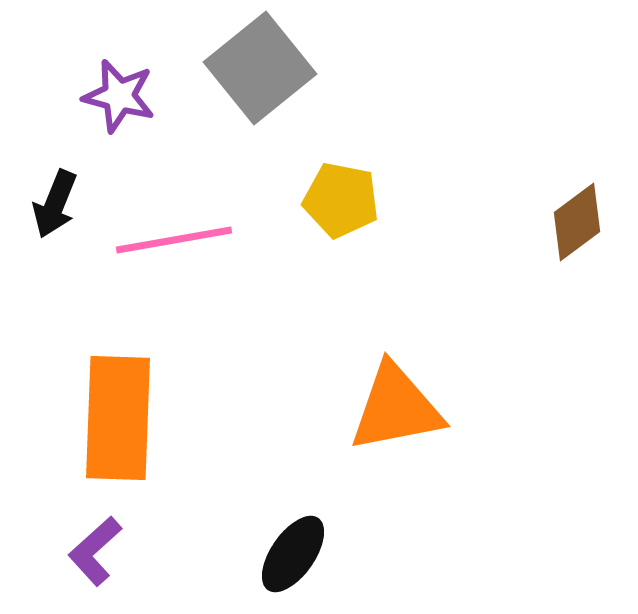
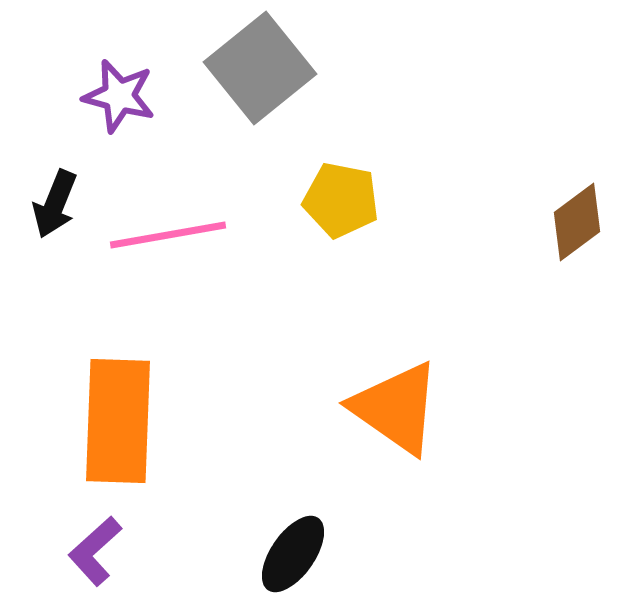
pink line: moved 6 px left, 5 px up
orange triangle: rotated 46 degrees clockwise
orange rectangle: moved 3 px down
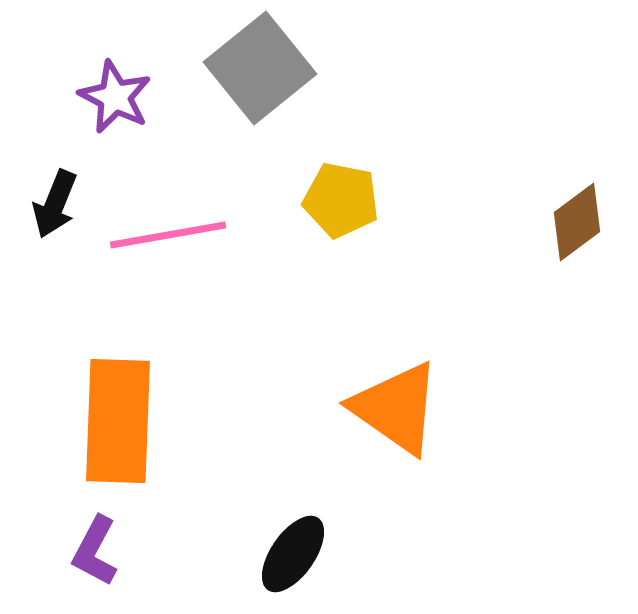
purple star: moved 4 px left, 1 px down; rotated 12 degrees clockwise
purple L-shape: rotated 20 degrees counterclockwise
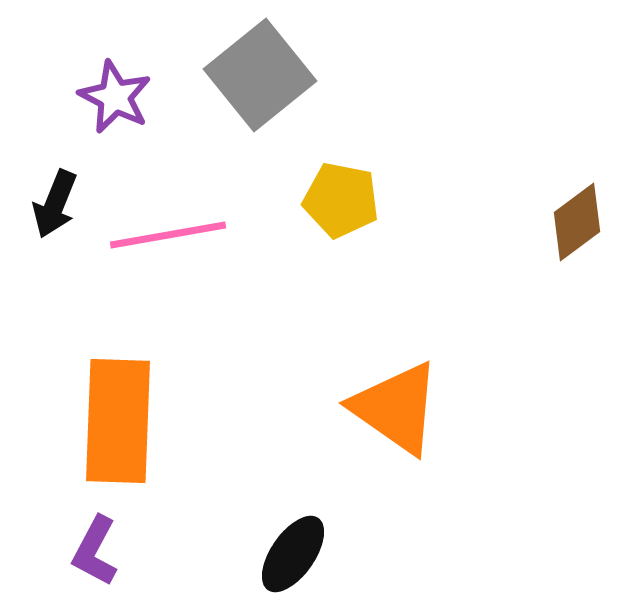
gray square: moved 7 px down
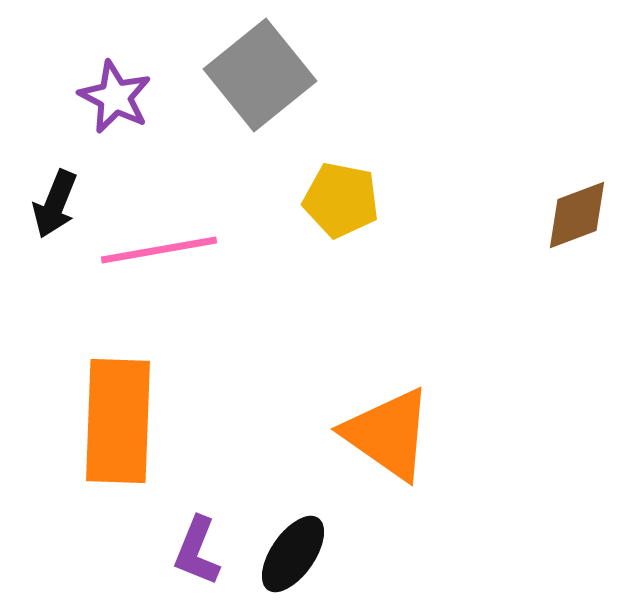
brown diamond: moved 7 px up; rotated 16 degrees clockwise
pink line: moved 9 px left, 15 px down
orange triangle: moved 8 px left, 26 px down
purple L-shape: moved 102 px right; rotated 6 degrees counterclockwise
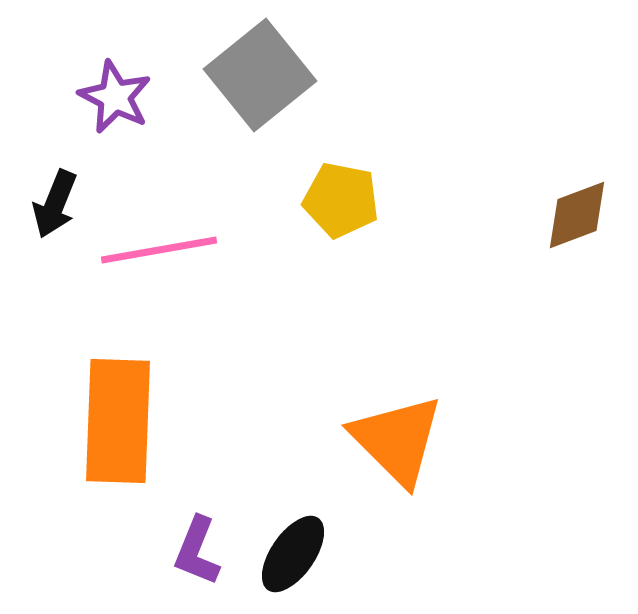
orange triangle: moved 9 px right, 6 px down; rotated 10 degrees clockwise
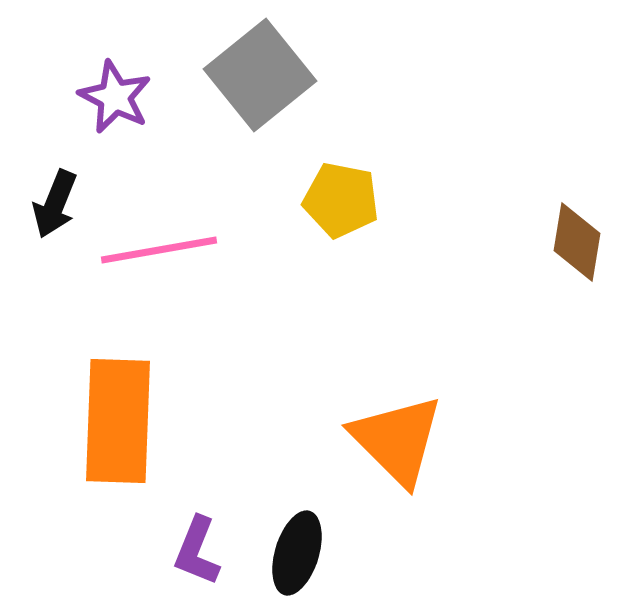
brown diamond: moved 27 px down; rotated 60 degrees counterclockwise
black ellipse: moved 4 px right, 1 px up; rotated 18 degrees counterclockwise
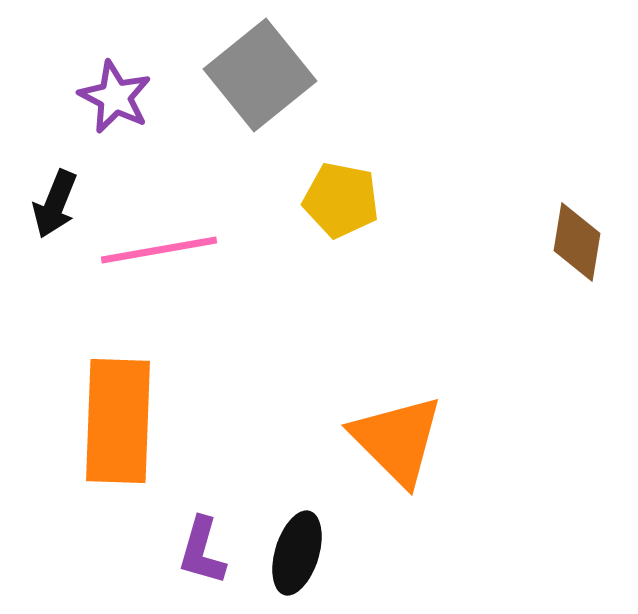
purple L-shape: moved 5 px right; rotated 6 degrees counterclockwise
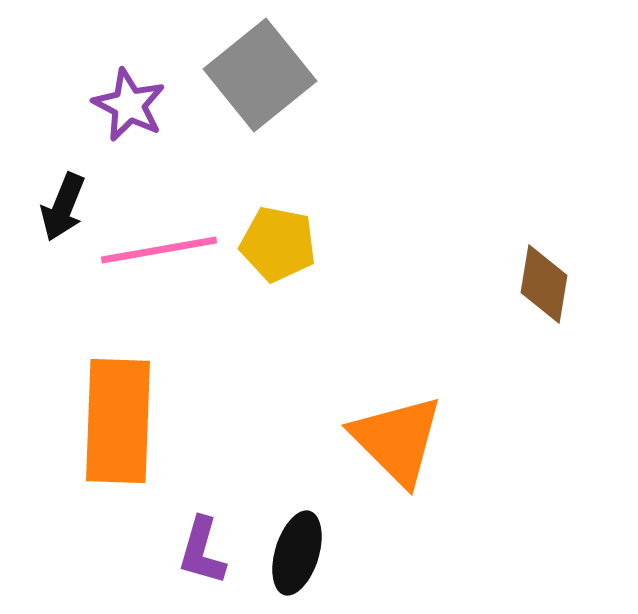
purple star: moved 14 px right, 8 px down
yellow pentagon: moved 63 px left, 44 px down
black arrow: moved 8 px right, 3 px down
brown diamond: moved 33 px left, 42 px down
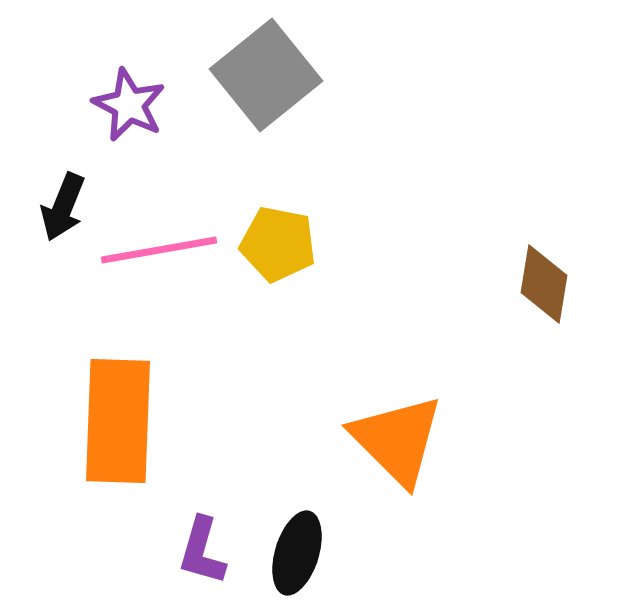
gray square: moved 6 px right
